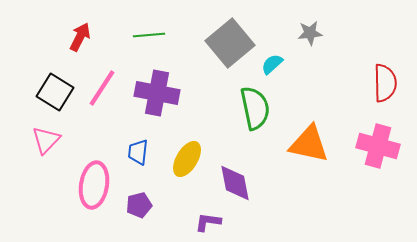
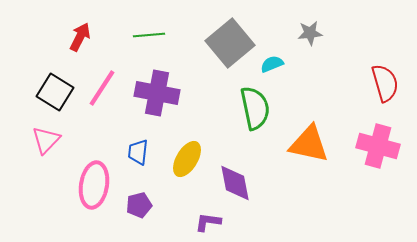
cyan semicircle: rotated 20 degrees clockwise
red semicircle: rotated 15 degrees counterclockwise
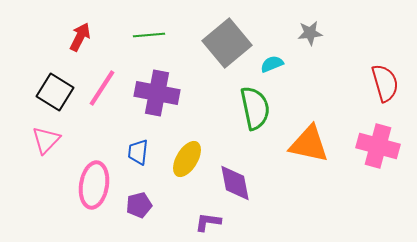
gray square: moved 3 px left
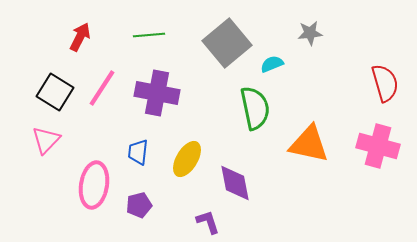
purple L-shape: rotated 64 degrees clockwise
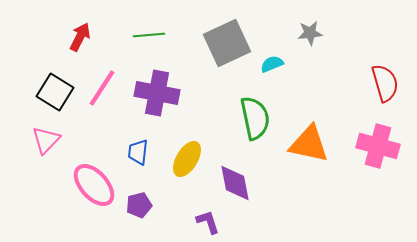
gray square: rotated 15 degrees clockwise
green semicircle: moved 10 px down
pink ellipse: rotated 51 degrees counterclockwise
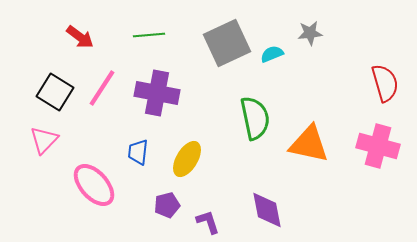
red arrow: rotated 100 degrees clockwise
cyan semicircle: moved 10 px up
pink triangle: moved 2 px left
purple diamond: moved 32 px right, 27 px down
purple pentagon: moved 28 px right
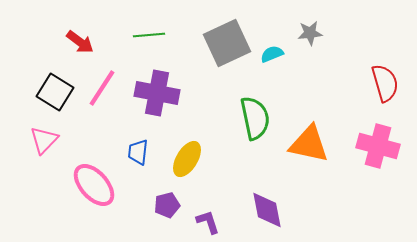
red arrow: moved 5 px down
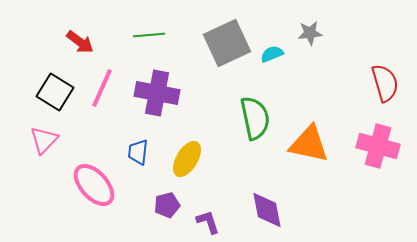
pink line: rotated 9 degrees counterclockwise
